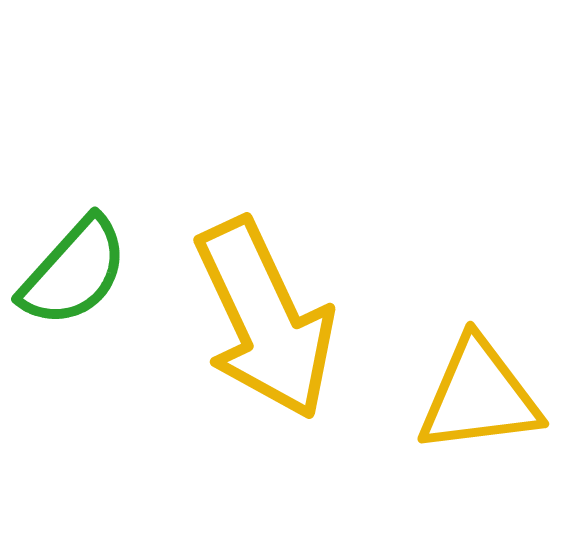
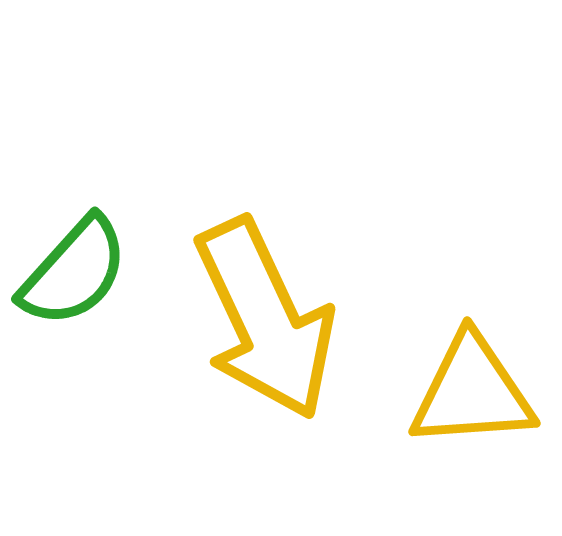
yellow triangle: moved 7 px left, 4 px up; rotated 3 degrees clockwise
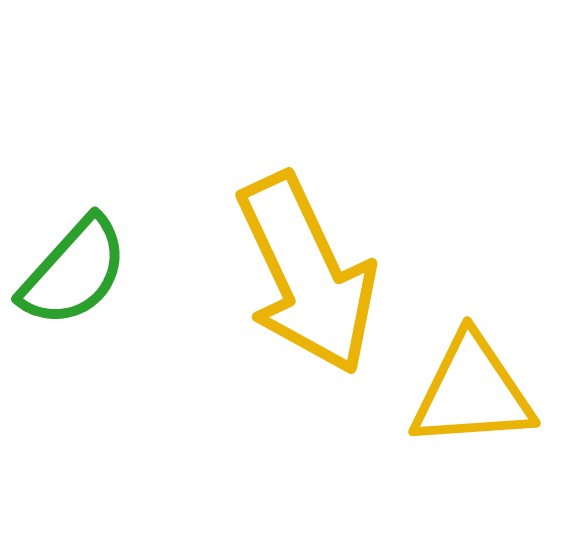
yellow arrow: moved 42 px right, 45 px up
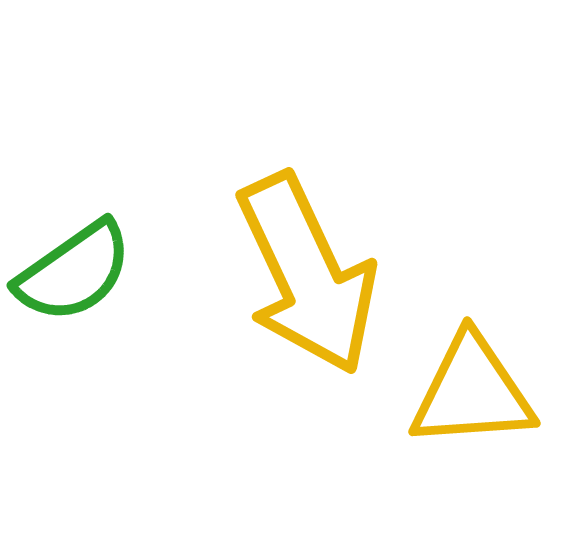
green semicircle: rotated 13 degrees clockwise
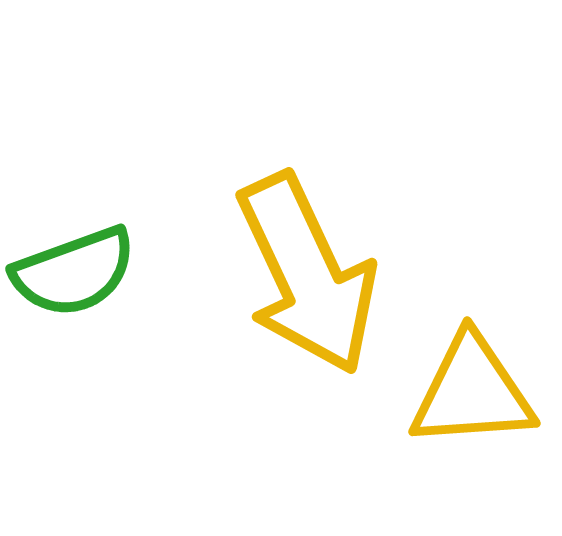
green semicircle: rotated 15 degrees clockwise
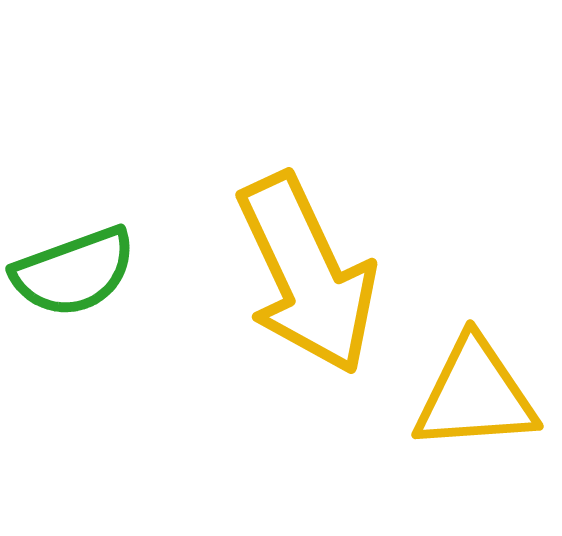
yellow triangle: moved 3 px right, 3 px down
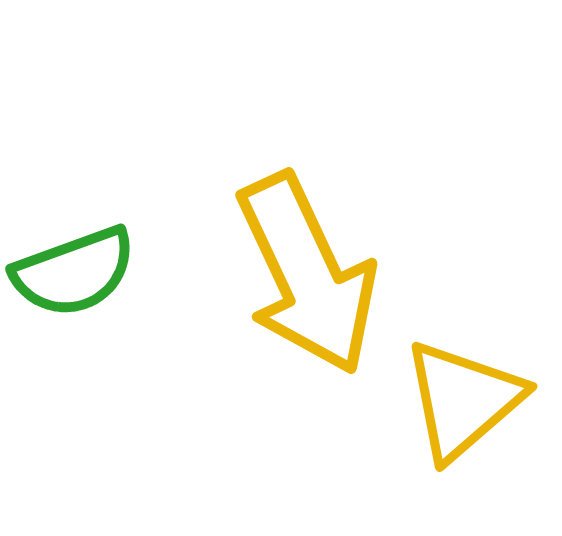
yellow triangle: moved 12 px left, 5 px down; rotated 37 degrees counterclockwise
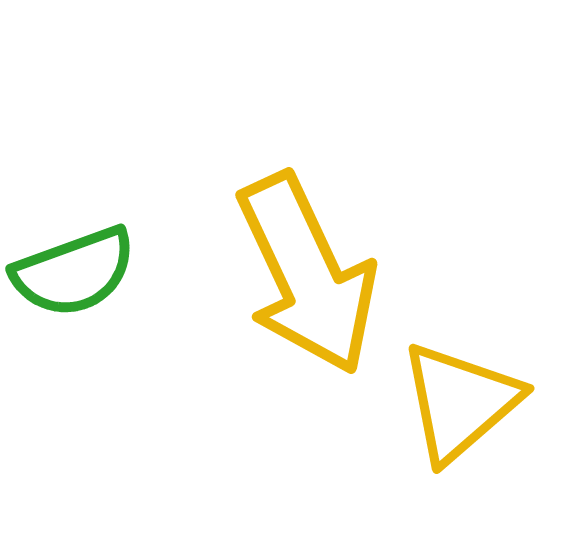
yellow triangle: moved 3 px left, 2 px down
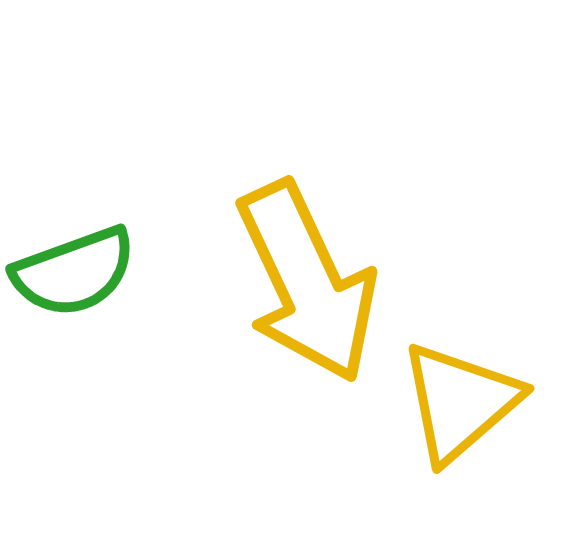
yellow arrow: moved 8 px down
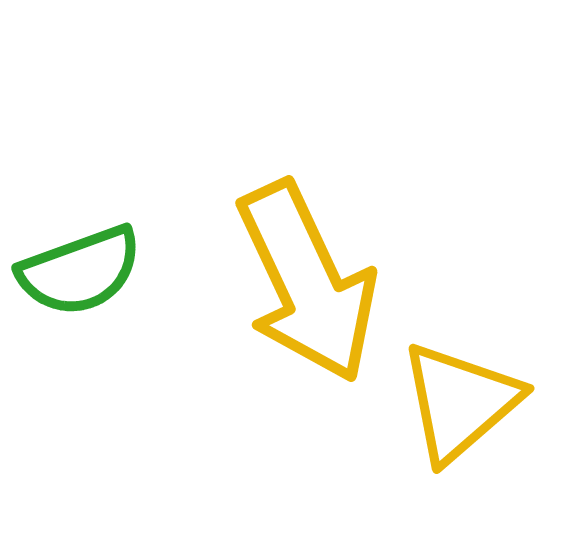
green semicircle: moved 6 px right, 1 px up
